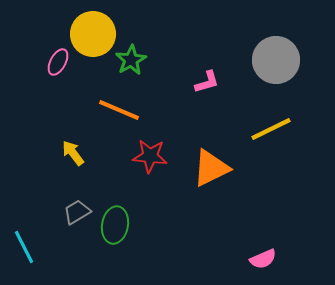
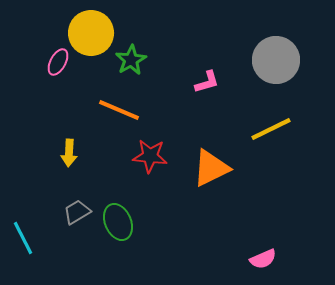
yellow circle: moved 2 px left, 1 px up
yellow arrow: moved 4 px left; rotated 140 degrees counterclockwise
green ellipse: moved 3 px right, 3 px up; rotated 33 degrees counterclockwise
cyan line: moved 1 px left, 9 px up
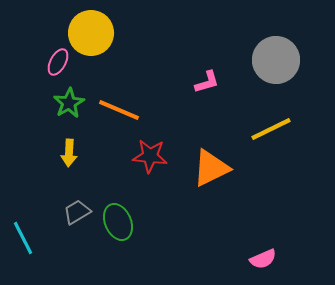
green star: moved 62 px left, 43 px down
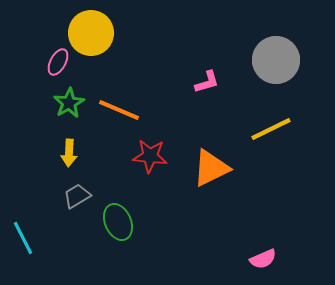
gray trapezoid: moved 16 px up
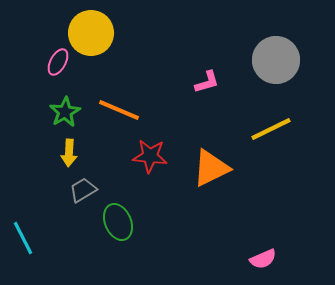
green star: moved 4 px left, 9 px down
gray trapezoid: moved 6 px right, 6 px up
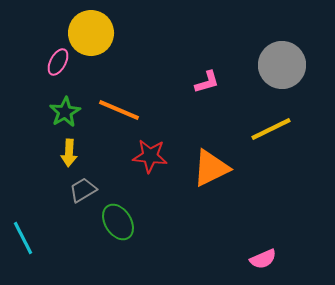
gray circle: moved 6 px right, 5 px down
green ellipse: rotated 9 degrees counterclockwise
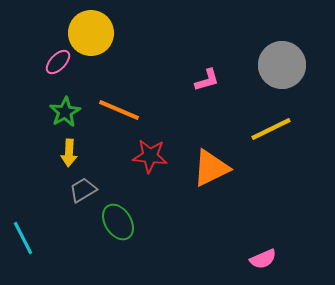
pink ellipse: rotated 16 degrees clockwise
pink L-shape: moved 2 px up
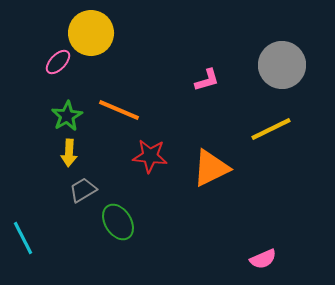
green star: moved 2 px right, 4 px down
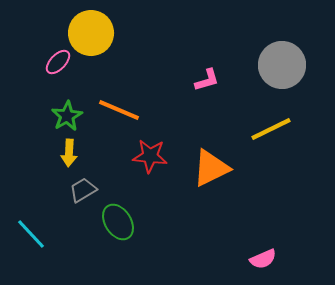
cyan line: moved 8 px right, 4 px up; rotated 16 degrees counterclockwise
